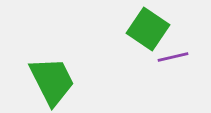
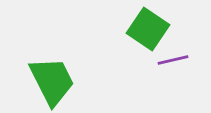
purple line: moved 3 px down
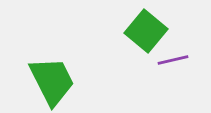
green square: moved 2 px left, 2 px down; rotated 6 degrees clockwise
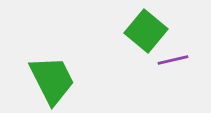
green trapezoid: moved 1 px up
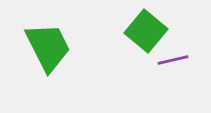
green trapezoid: moved 4 px left, 33 px up
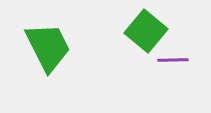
purple line: rotated 12 degrees clockwise
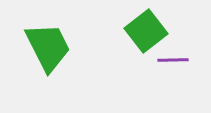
green square: rotated 12 degrees clockwise
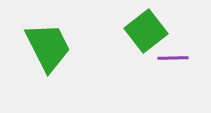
purple line: moved 2 px up
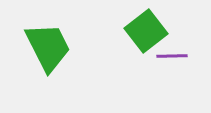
purple line: moved 1 px left, 2 px up
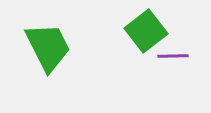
purple line: moved 1 px right
